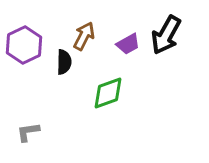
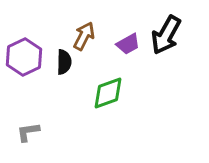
purple hexagon: moved 12 px down
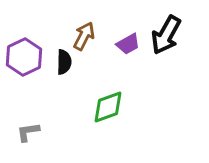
green diamond: moved 14 px down
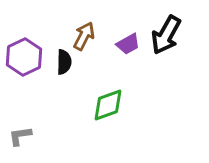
green diamond: moved 2 px up
gray L-shape: moved 8 px left, 4 px down
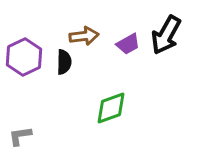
brown arrow: rotated 56 degrees clockwise
green diamond: moved 3 px right, 3 px down
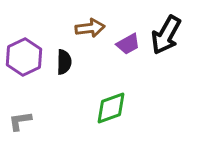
brown arrow: moved 6 px right, 8 px up
gray L-shape: moved 15 px up
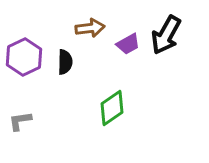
black semicircle: moved 1 px right
green diamond: moved 1 px right; rotated 15 degrees counterclockwise
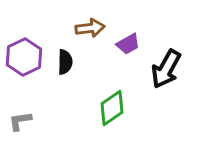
black arrow: moved 34 px down
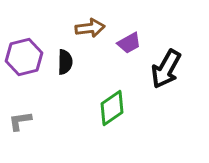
purple trapezoid: moved 1 px right, 1 px up
purple hexagon: rotated 12 degrees clockwise
